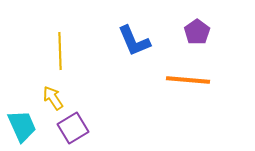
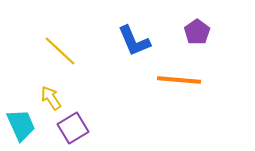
yellow line: rotated 45 degrees counterclockwise
orange line: moved 9 px left
yellow arrow: moved 2 px left
cyan trapezoid: moved 1 px left, 1 px up
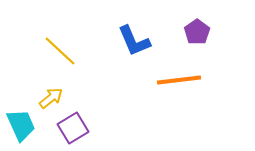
orange line: rotated 12 degrees counterclockwise
yellow arrow: rotated 85 degrees clockwise
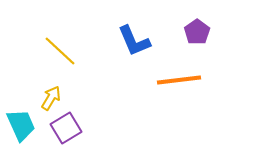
yellow arrow: rotated 20 degrees counterclockwise
purple square: moved 7 px left
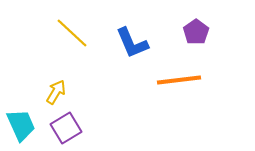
purple pentagon: moved 1 px left
blue L-shape: moved 2 px left, 2 px down
yellow line: moved 12 px right, 18 px up
yellow arrow: moved 5 px right, 6 px up
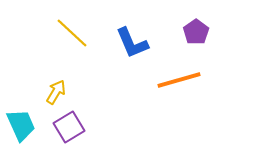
orange line: rotated 9 degrees counterclockwise
purple square: moved 3 px right, 1 px up
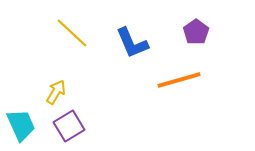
purple square: moved 1 px up
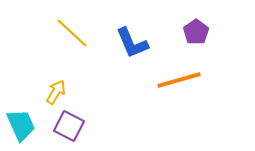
purple square: rotated 32 degrees counterclockwise
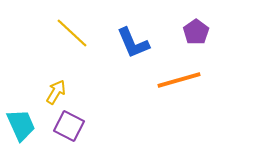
blue L-shape: moved 1 px right
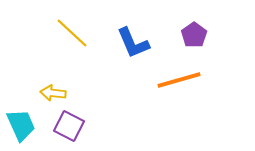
purple pentagon: moved 2 px left, 3 px down
yellow arrow: moved 3 px left, 1 px down; rotated 115 degrees counterclockwise
